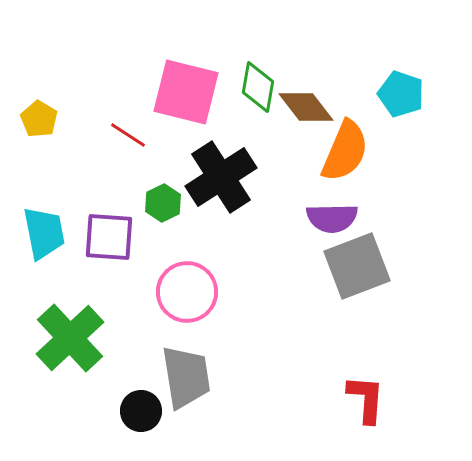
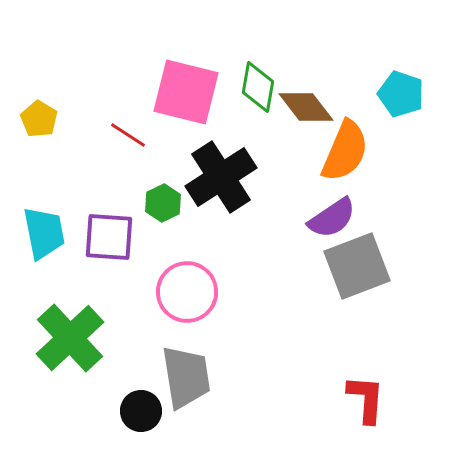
purple semicircle: rotated 33 degrees counterclockwise
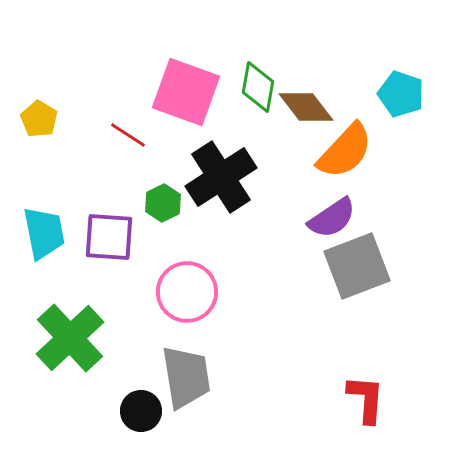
pink square: rotated 6 degrees clockwise
orange semicircle: rotated 20 degrees clockwise
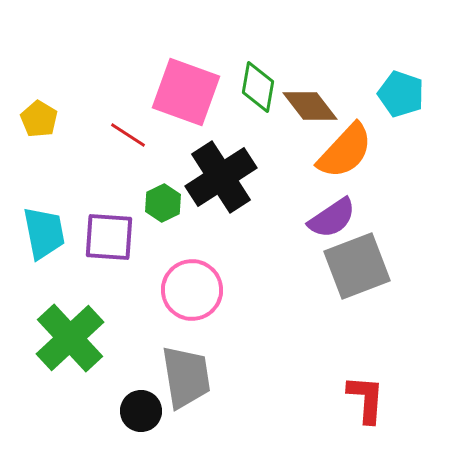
brown diamond: moved 4 px right, 1 px up
pink circle: moved 5 px right, 2 px up
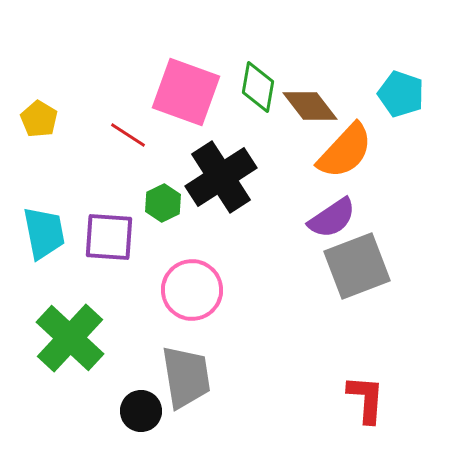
green cross: rotated 4 degrees counterclockwise
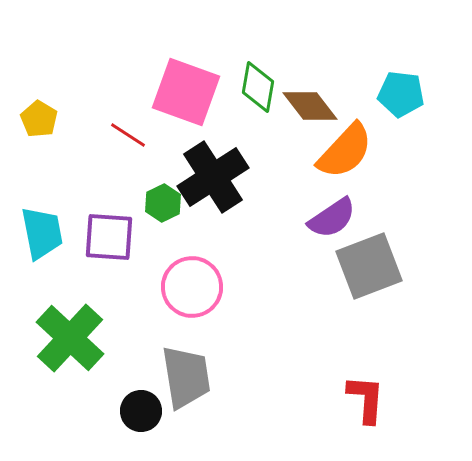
cyan pentagon: rotated 12 degrees counterclockwise
black cross: moved 8 px left
cyan trapezoid: moved 2 px left
gray square: moved 12 px right
pink circle: moved 3 px up
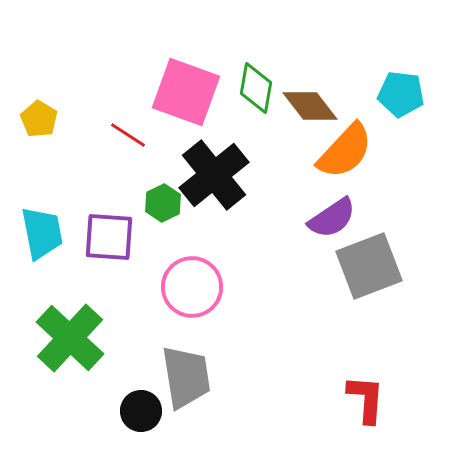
green diamond: moved 2 px left, 1 px down
black cross: moved 1 px right, 2 px up; rotated 6 degrees counterclockwise
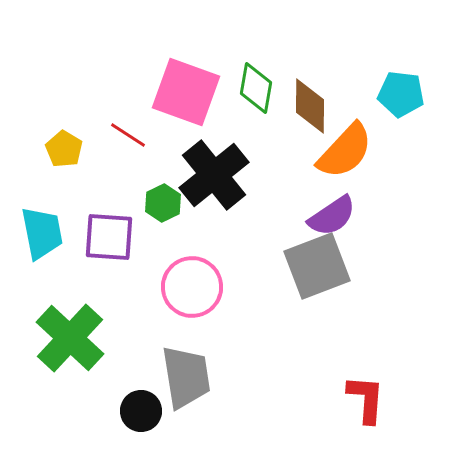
brown diamond: rotated 38 degrees clockwise
yellow pentagon: moved 25 px right, 30 px down
purple semicircle: moved 2 px up
gray square: moved 52 px left
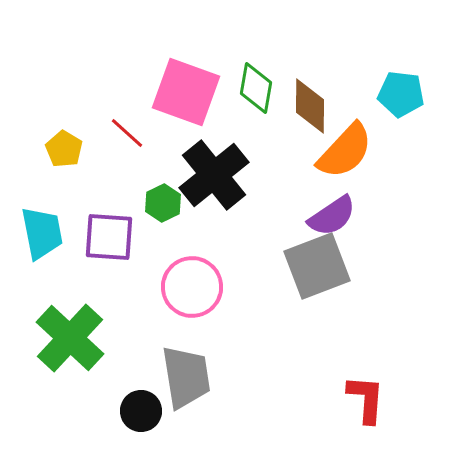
red line: moved 1 px left, 2 px up; rotated 9 degrees clockwise
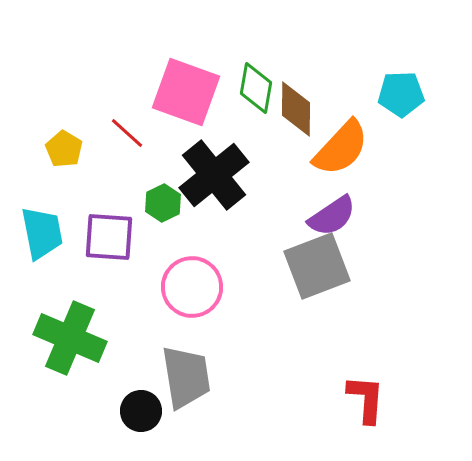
cyan pentagon: rotated 9 degrees counterclockwise
brown diamond: moved 14 px left, 3 px down
orange semicircle: moved 4 px left, 3 px up
green cross: rotated 20 degrees counterclockwise
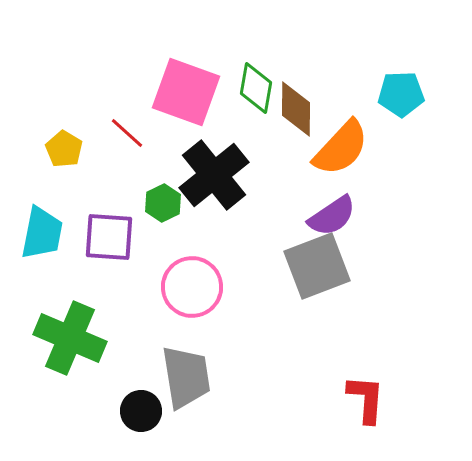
cyan trapezoid: rotated 22 degrees clockwise
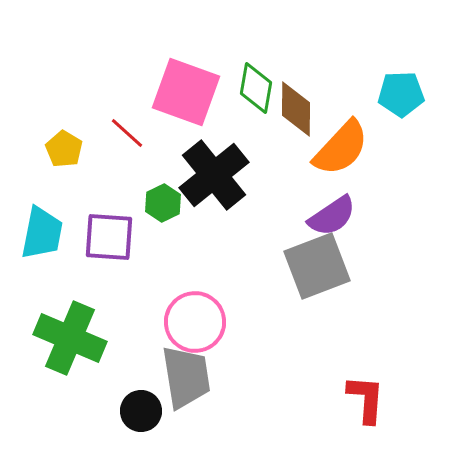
pink circle: moved 3 px right, 35 px down
